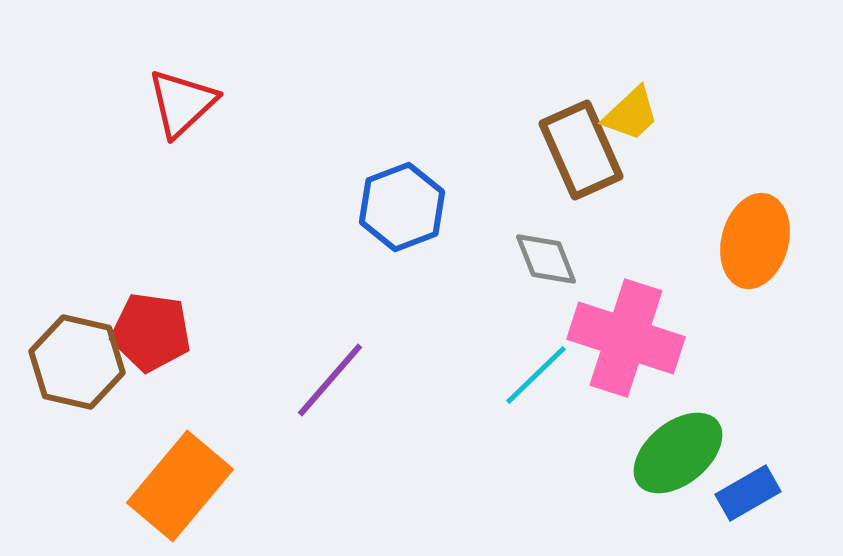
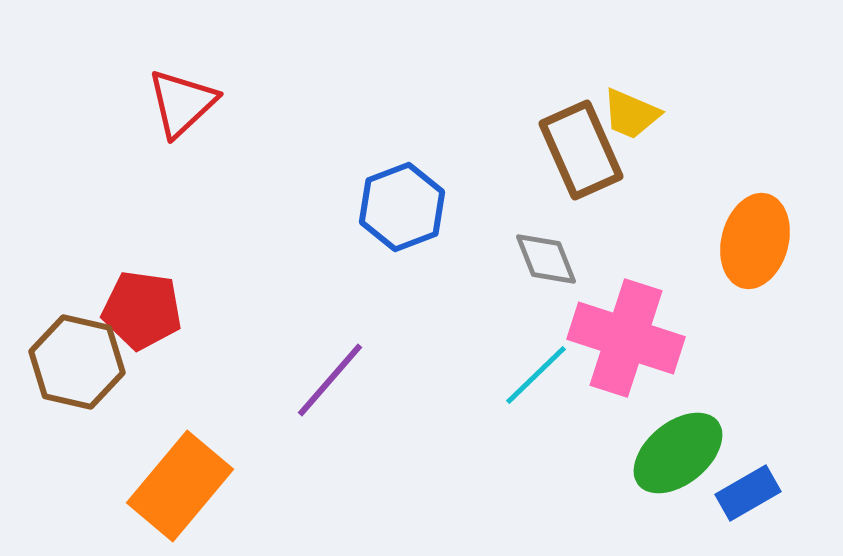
yellow trapezoid: rotated 66 degrees clockwise
red pentagon: moved 9 px left, 22 px up
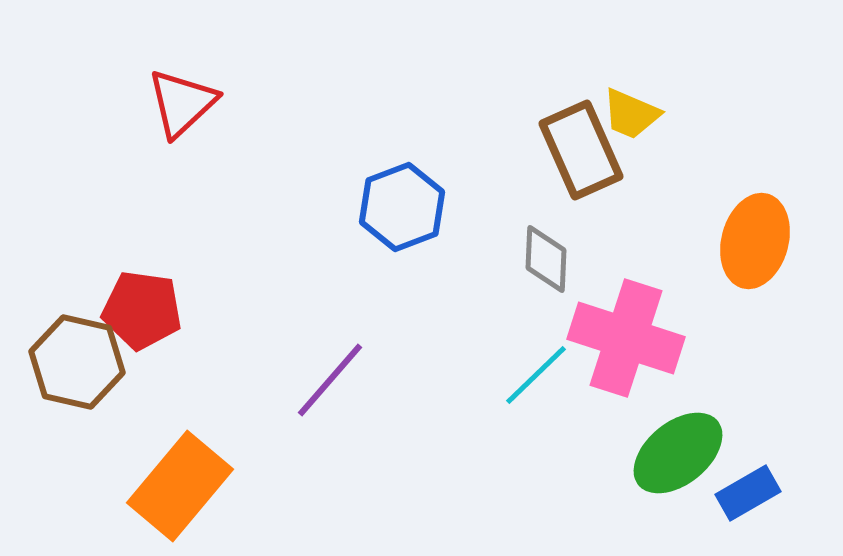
gray diamond: rotated 24 degrees clockwise
